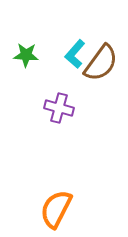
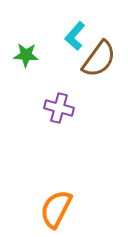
cyan L-shape: moved 18 px up
brown semicircle: moved 2 px left, 4 px up
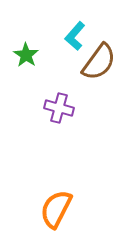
green star: rotated 30 degrees clockwise
brown semicircle: moved 3 px down
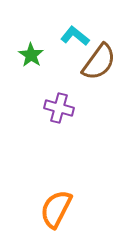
cyan L-shape: rotated 88 degrees clockwise
green star: moved 5 px right
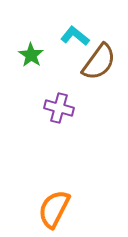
orange semicircle: moved 2 px left
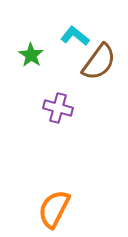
purple cross: moved 1 px left
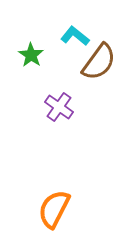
purple cross: moved 1 px right, 1 px up; rotated 20 degrees clockwise
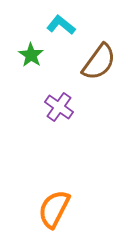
cyan L-shape: moved 14 px left, 11 px up
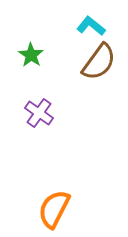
cyan L-shape: moved 30 px right, 1 px down
purple cross: moved 20 px left, 6 px down
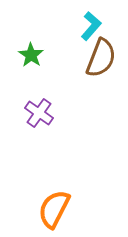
cyan L-shape: rotated 92 degrees clockwise
brown semicircle: moved 2 px right, 4 px up; rotated 15 degrees counterclockwise
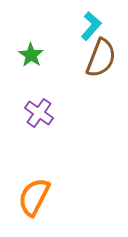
orange semicircle: moved 20 px left, 12 px up
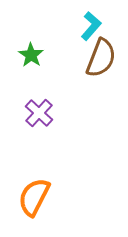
purple cross: rotated 8 degrees clockwise
